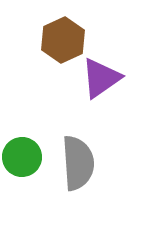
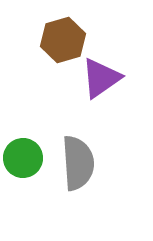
brown hexagon: rotated 9 degrees clockwise
green circle: moved 1 px right, 1 px down
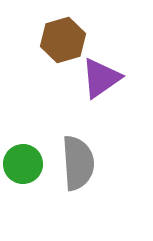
green circle: moved 6 px down
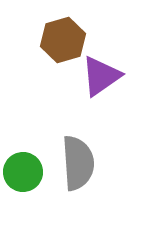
purple triangle: moved 2 px up
green circle: moved 8 px down
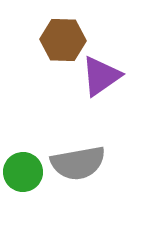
brown hexagon: rotated 18 degrees clockwise
gray semicircle: rotated 84 degrees clockwise
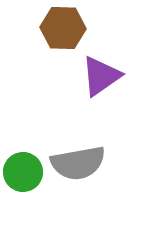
brown hexagon: moved 12 px up
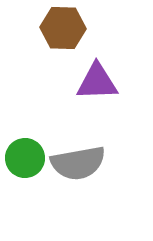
purple triangle: moved 4 px left, 6 px down; rotated 33 degrees clockwise
green circle: moved 2 px right, 14 px up
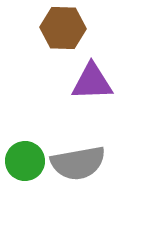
purple triangle: moved 5 px left
green circle: moved 3 px down
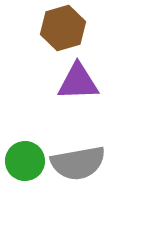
brown hexagon: rotated 18 degrees counterclockwise
purple triangle: moved 14 px left
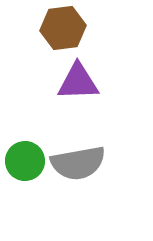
brown hexagon: rotated 9 degrees clockwise
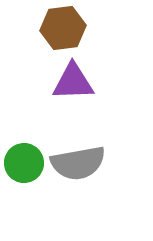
purple triangle: moved 5 px left
green circle: moved 1 px left, 2 px down
